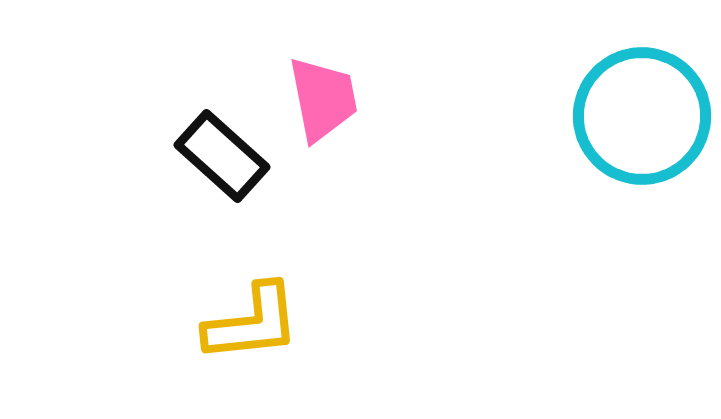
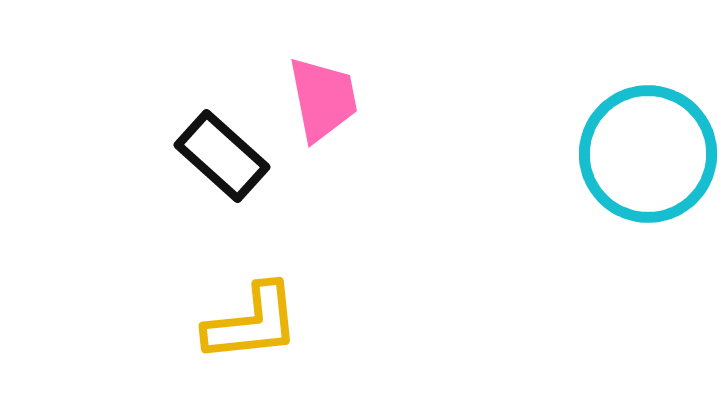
cyan circle: moved 6 px right, 38 px down
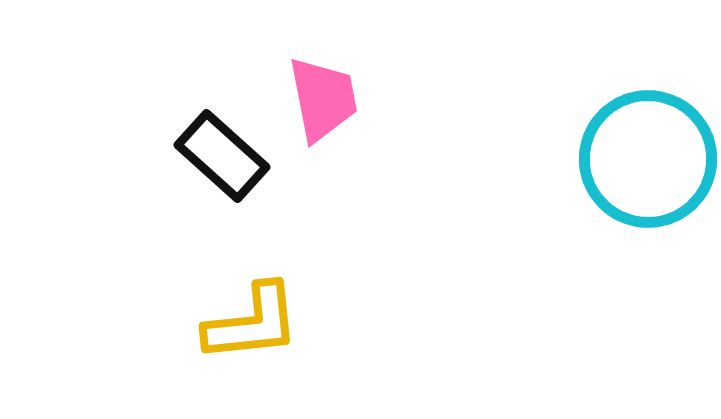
cyan circle: moved 5 px down
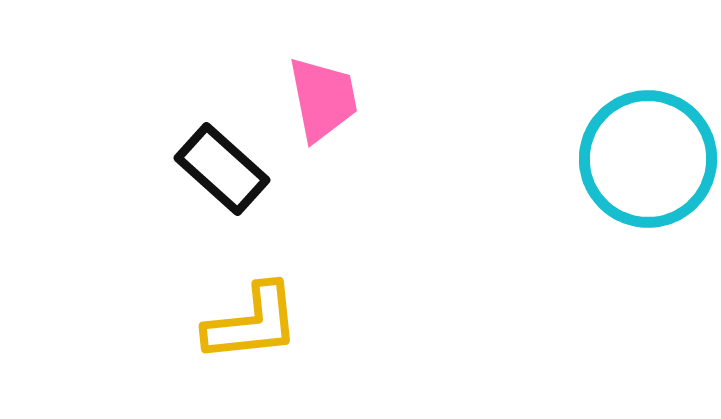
black rectangle: moved 13 px down
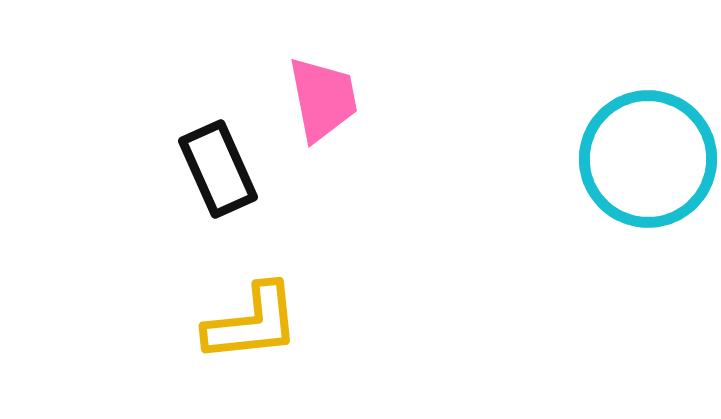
black rectangle: moved 4 px left; rotated 24 degrees clockwise
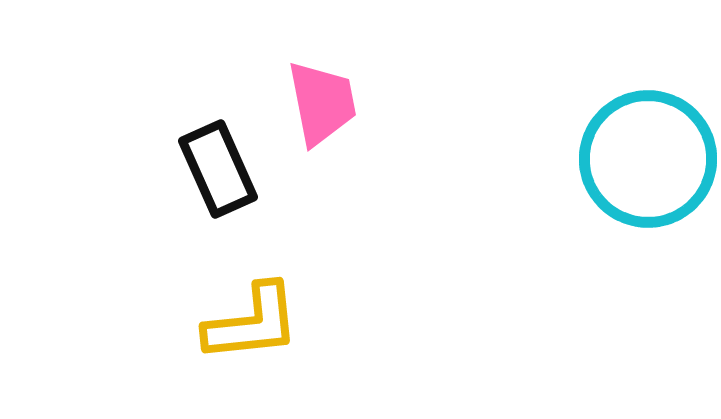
pink trapezoid: moved 1 px left, 4 px down
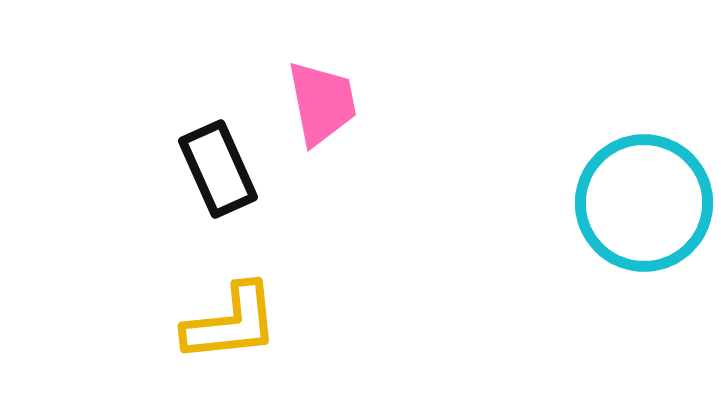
cyan circle: moved 4 px left, 44 px down
yellow L-shape: moved 21 px left
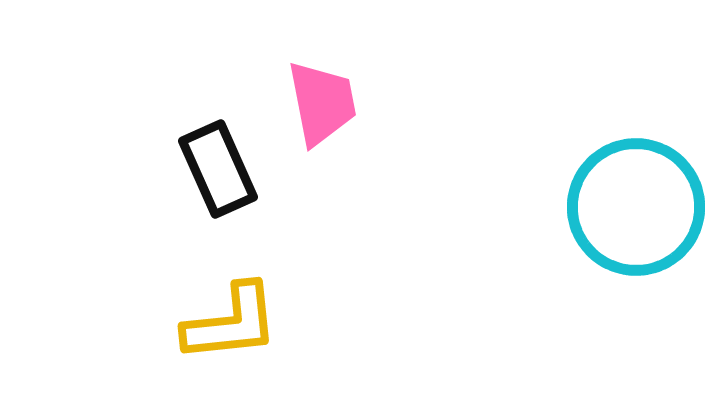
cyan circle: moved 8 px left, 4 px down
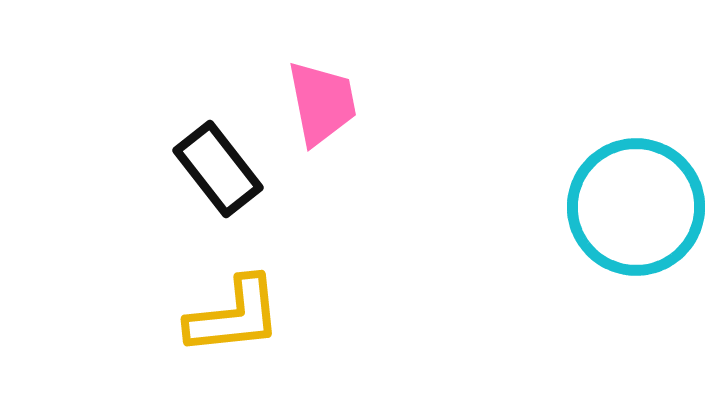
black rectangle: rotated 14 degrees counterclockwise
yellow L-shape: moved 3 px right, 7 px up
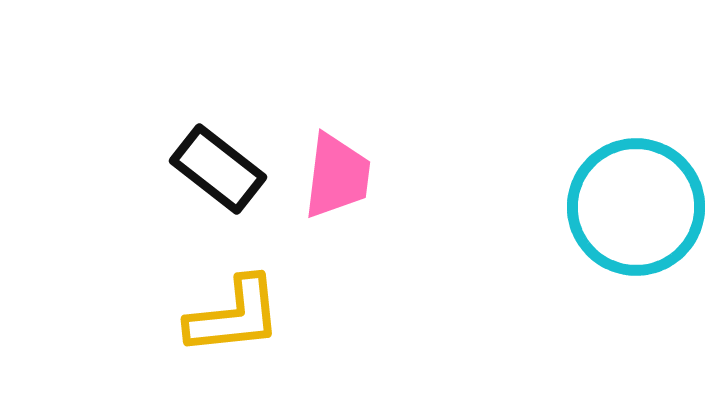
pink trapezoid: moved 15 px right, 73 px down; rotated 18 degrees clockwise
black rectangle: rotated 14 degrees counterclockwise
